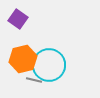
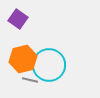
gray line: moved 4 px left
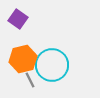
cyan circle: moved 3 px right
gray line: rotated 49 degrees clockwise
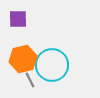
purple square: rotated 36 degrees counterclockwise
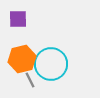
orange hexagon: moved 1 px left
cyan circle: moved 1 px left, 1 px up
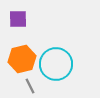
cyan circle: moved 5 px right
gray line: moved 6 px down
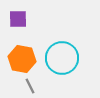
orange hexagon: rotated 24 degrees clockwise
cyan circle: moved 6 px right, 6 px up
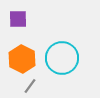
orange hexagon: rotated 16 degrees clockwise
gray line: rotated 63 degrees clockwise
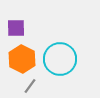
purple square: moved 2 px left, 9 px down
cyan circle: moved 2 px left, 1 px down
